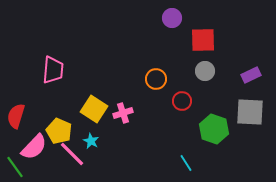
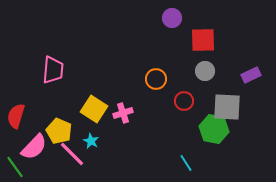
red circle: moved 2 px right
gray square: moved 23 px left, 5 px up
green hexagon: rotated 8 degrees counterclockwise
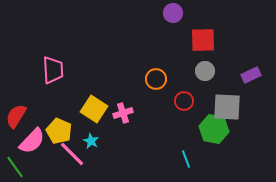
purple circle: moved 1 px right, 5 px up
pink trapezoid: rotated 8 degrees counterclockwise
red semicircle: rotated 15 degrees clockwise
pink semicircle: moved 2 px left, 6 px up
cyan line: moved 4 px up; rotated 12 degrees clockwise
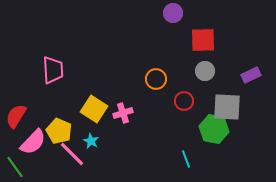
pink semicircle: moved 1 px right, 1 px down
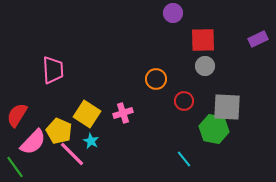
gray circle: moved 5 px up
purple rectangle: moved 7 px right, 36 px up
yellow square: moved 7 px left, 5 px down
red semicircle: moved 1 px right, 1 px up
cyan line: moved 2 px left; rotated 18 degrees counterclockwise
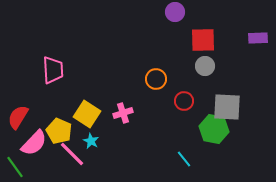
purple circle: moved 2 px right, 1 px up
purple rectangle: moved 1 px up; rotated 24 degrees clockwise
red semicircle: moved 1 px right, 2 px down
pink semicircle: moved 1 px right, 1 px down
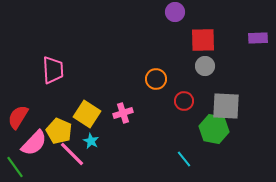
gray square: moved 1 px left, 1 px up
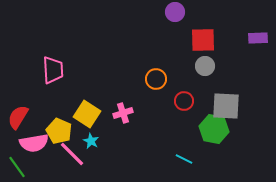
pink semicircle: rotated 36 degrees clockwise
cyan line: rotated 24 degrees counterclockwise
green line: moved 2 px right
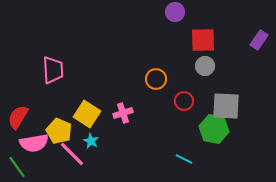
purple rectangle: moved 1 px right, 2 px down; rotated 54 degrees counterclockwise
